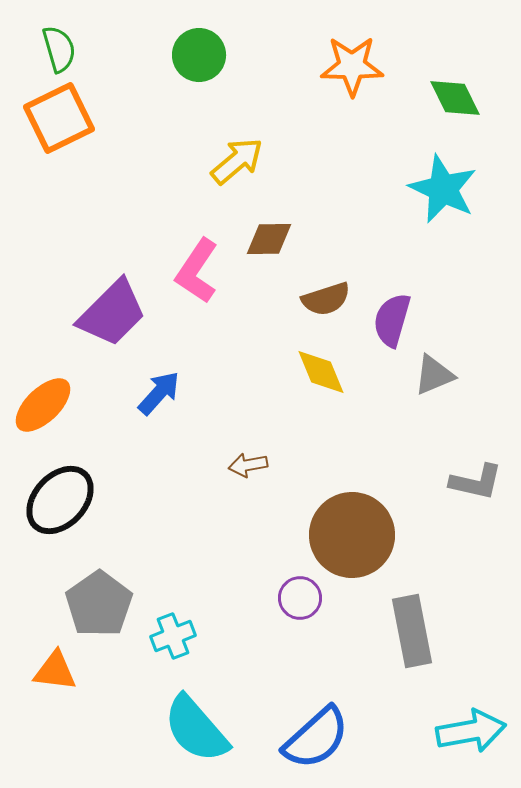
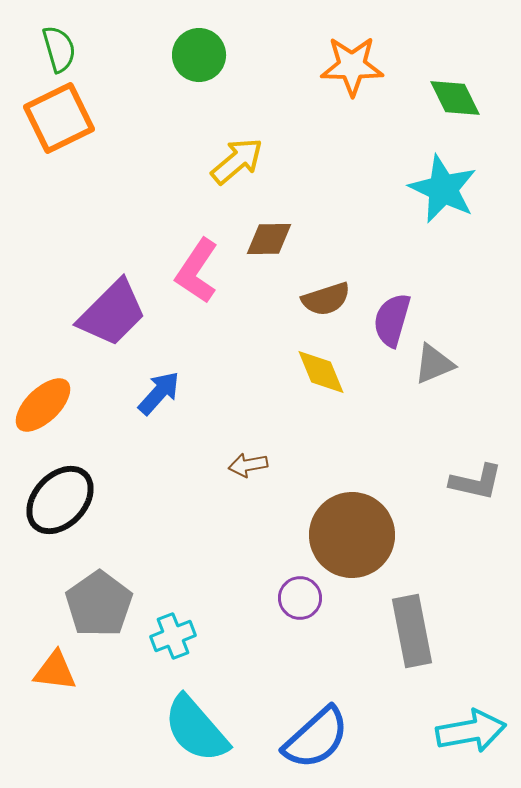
gray triangle: moved 11 px up
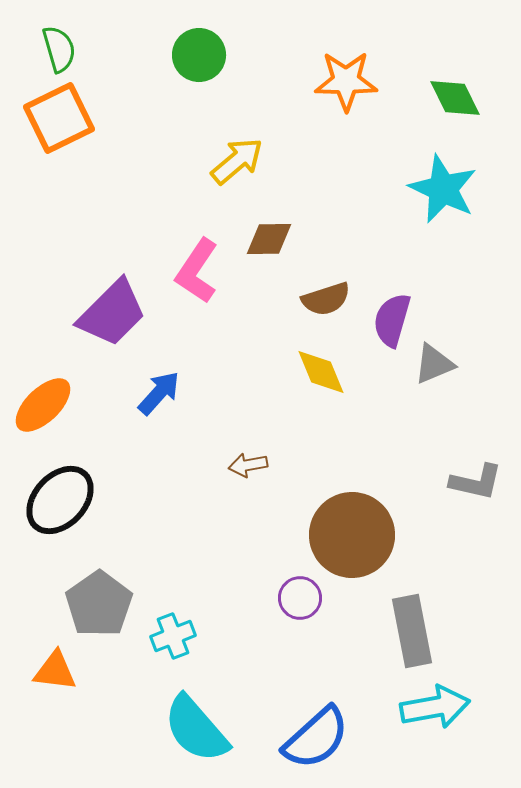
orange star: moved 6 px left, 15 px down
cyan arrow: moved 36 px left, 24 px up
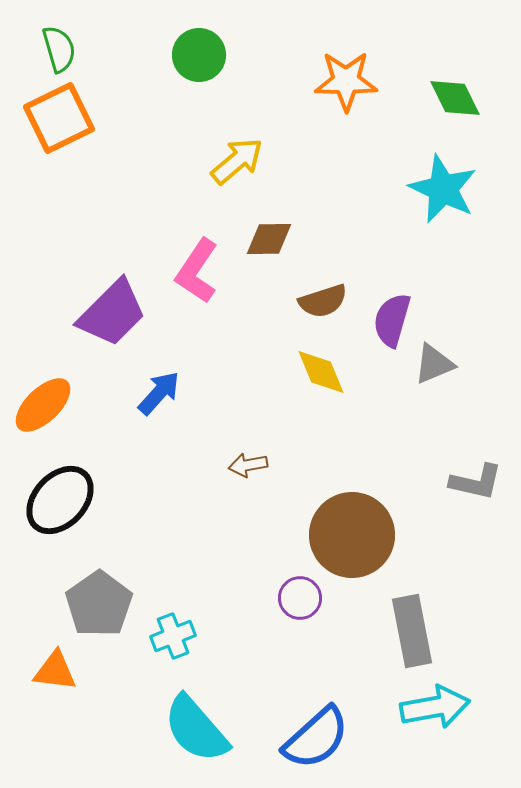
brown semicircle: moved 3 px left, 2 px down
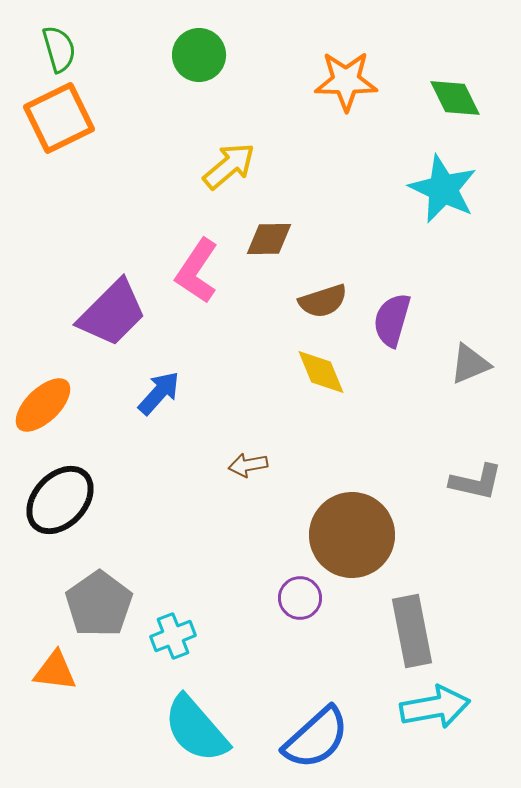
yellow arrow: moved 8 px left, 5 px down
gray triangle: moved 36 px right
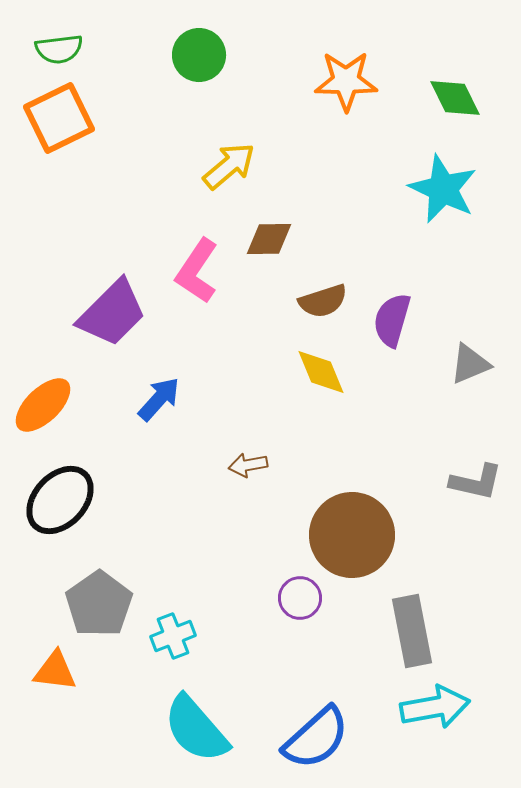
green semicircle: rotated 99 degrees clockwise
blue arrow: moved 6 px down
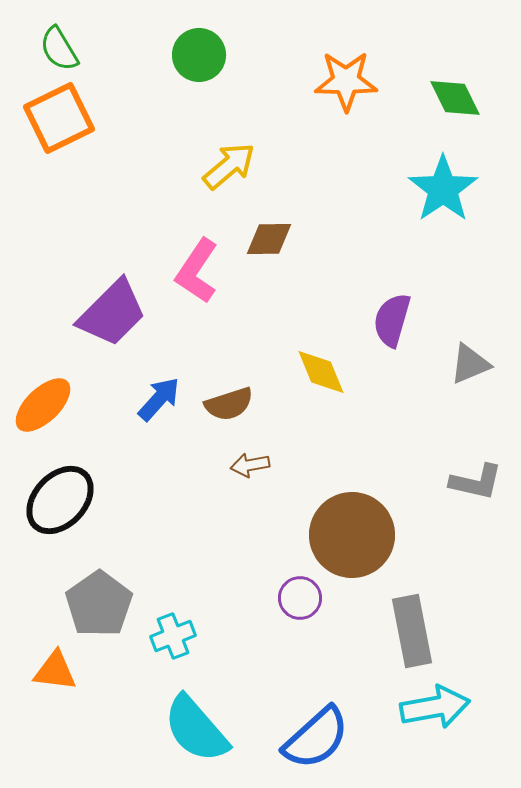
green semicircle: rotated 66 degrees clockwise
cyan star: rotated 12 degrees clockwise
brown semicircle: moved 94 px left, 103 px down
brown arrow: moved 2 px right
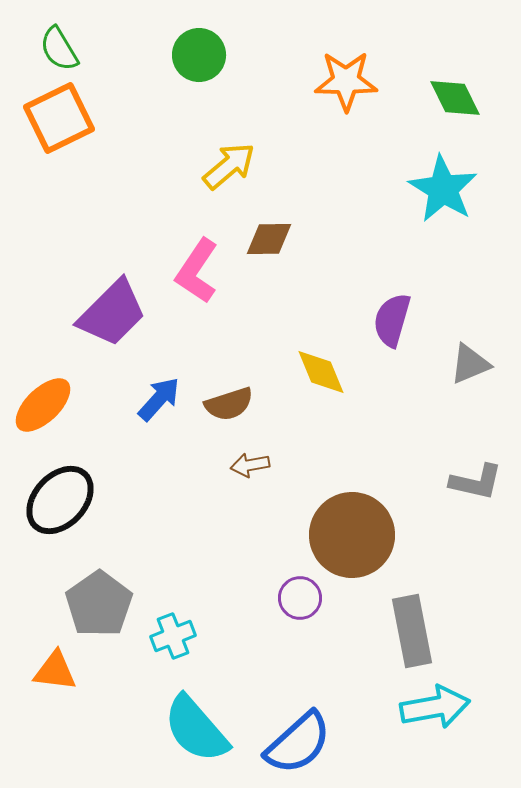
cyan star: rotated 6 degrees counterclockwise
blue semicircle: moved 18 px left, 5 px down
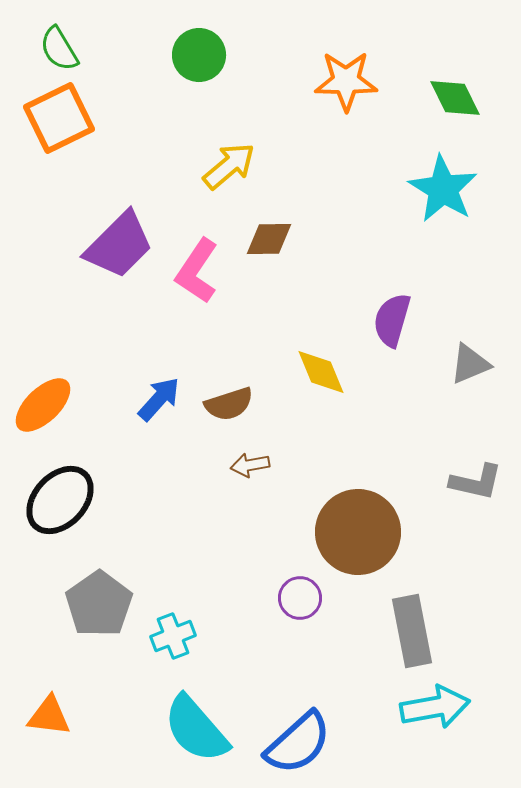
purple trapezoid: moved 7 px right, 68 px up
brown circle: moved 6 px right, 3 px up
orange triangle: moved 6 px left, 45 px down
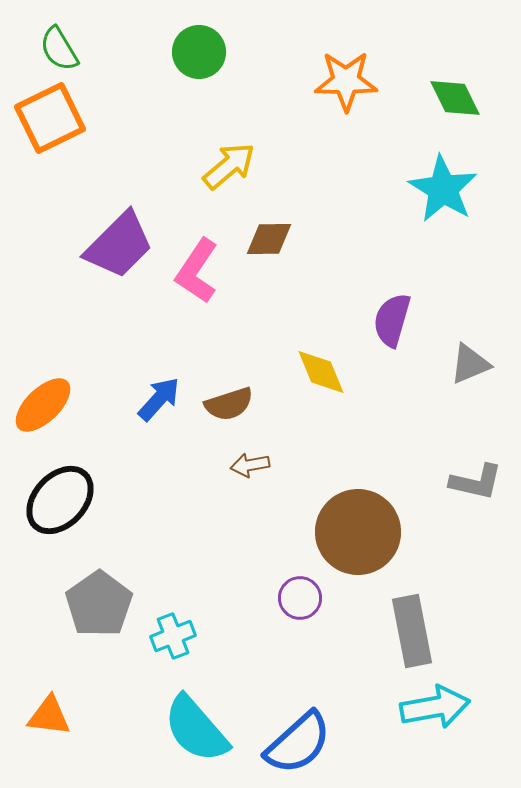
green circle: moved 3 px up
orange square: moved 9 px left
